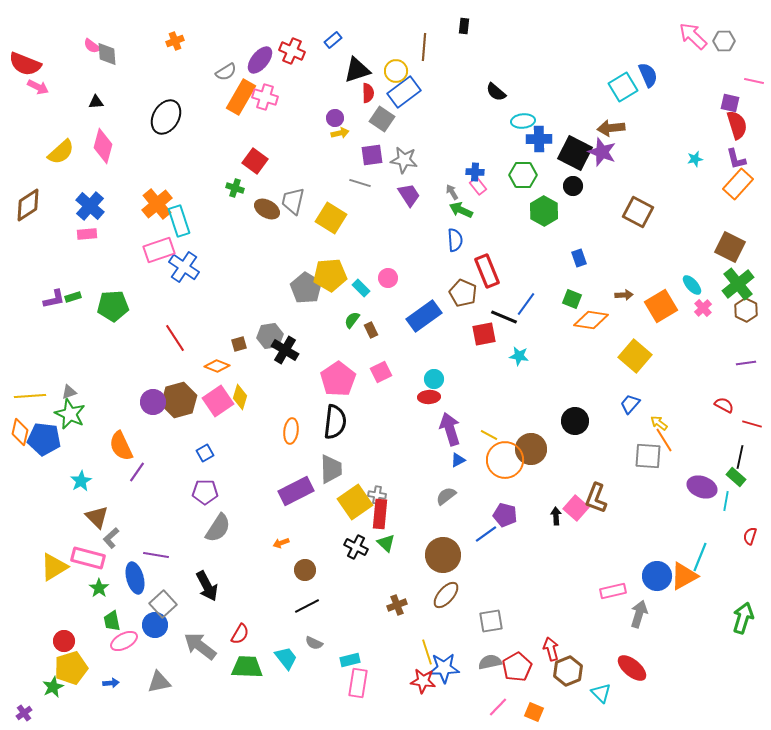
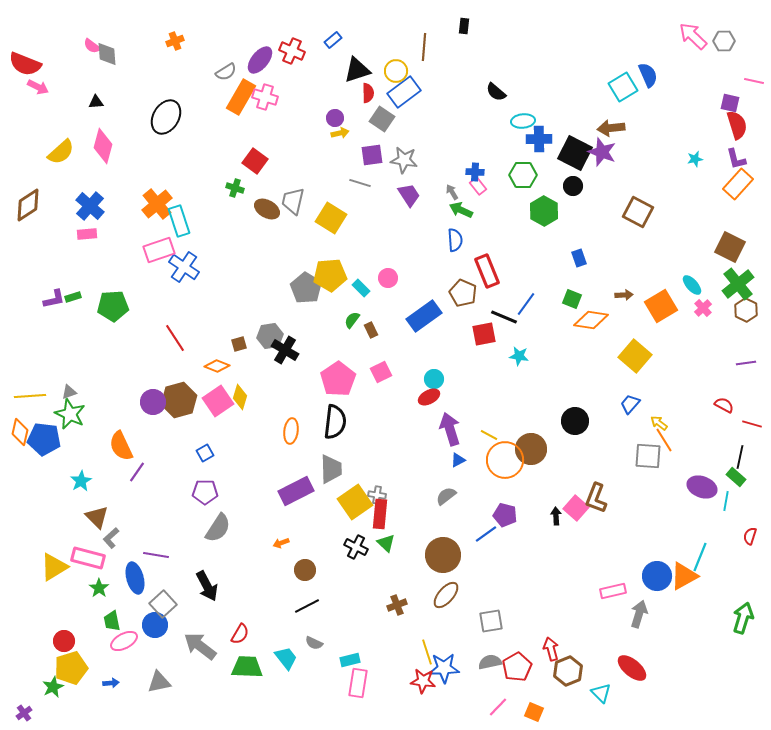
red ellipse at (429, 397): rotated 25 degrees counterclockwise
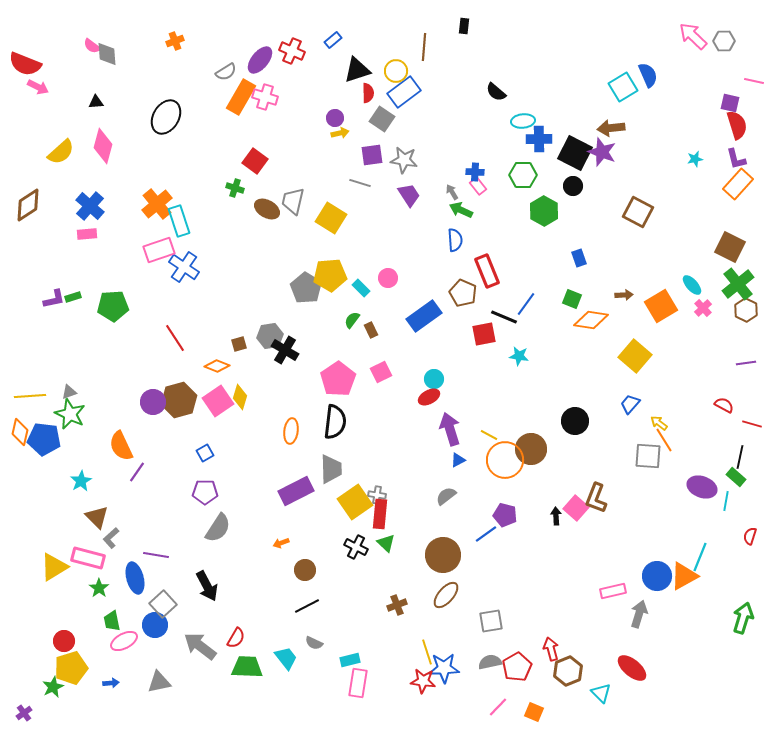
red semicircle at (240, 634): moved 4 px left, 4 px down
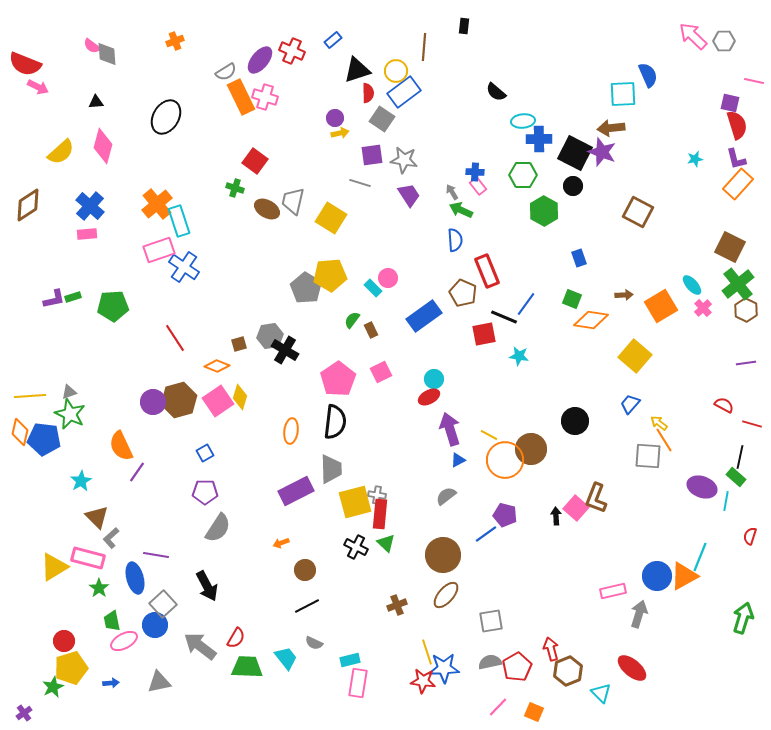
cyan square at (623, 87): moved 7 px down; rotated 28 degrees clockwise
orange rectangle at (241, 97): rotated 56 degrees counterclockwise
cyan rectangle at (361, 288): moved 12 px right
yellow square at (355, 502): rotated 20 degrees clockwise
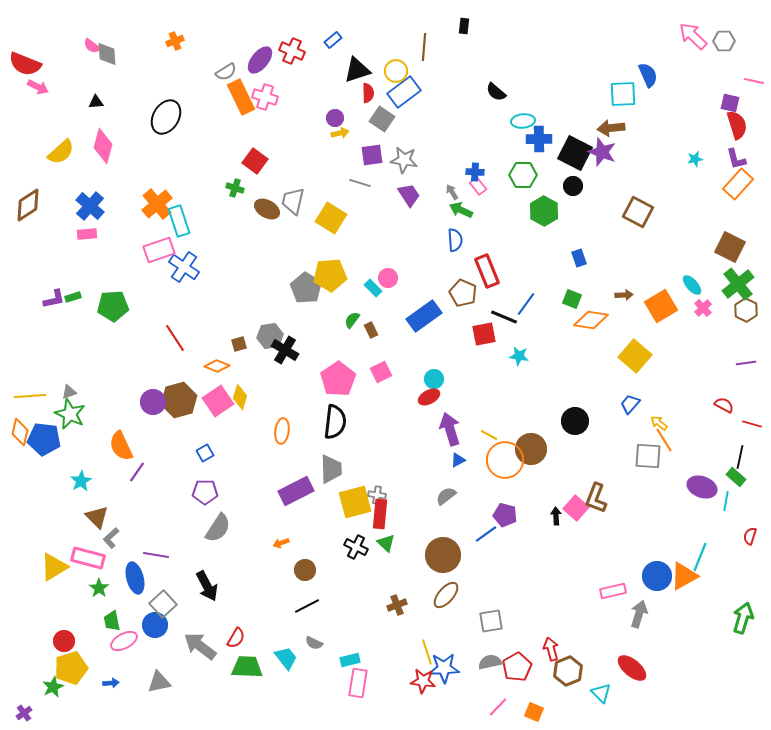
orange ellipse at (291, 431): moved 9 px left
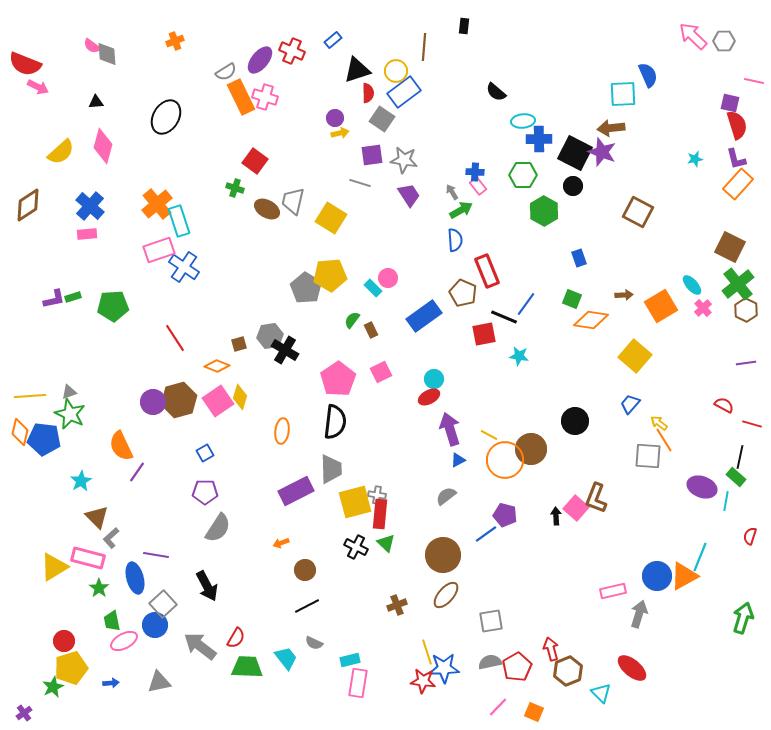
green arrow at (461, 210): rotated 125 degrees clockwise
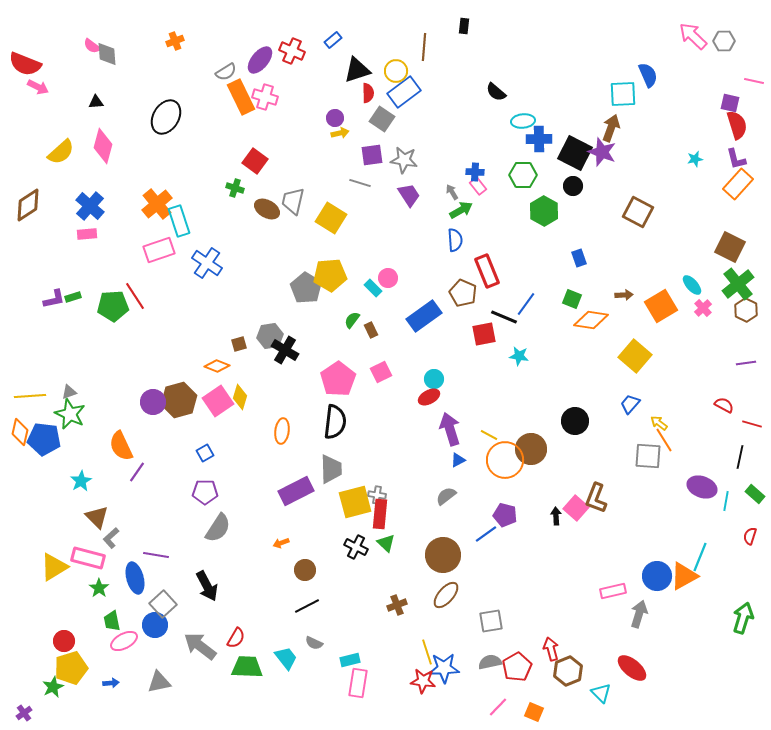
brown arrow at (611, 128): rotated 116 degrees clockwise
blue cross at (184, 267): moved 23 px right, 4 px up
red line at (175, 338): moved 40 px left, 42 px up
green rectangle at (736, 477): moved 19 px right, 17 px down
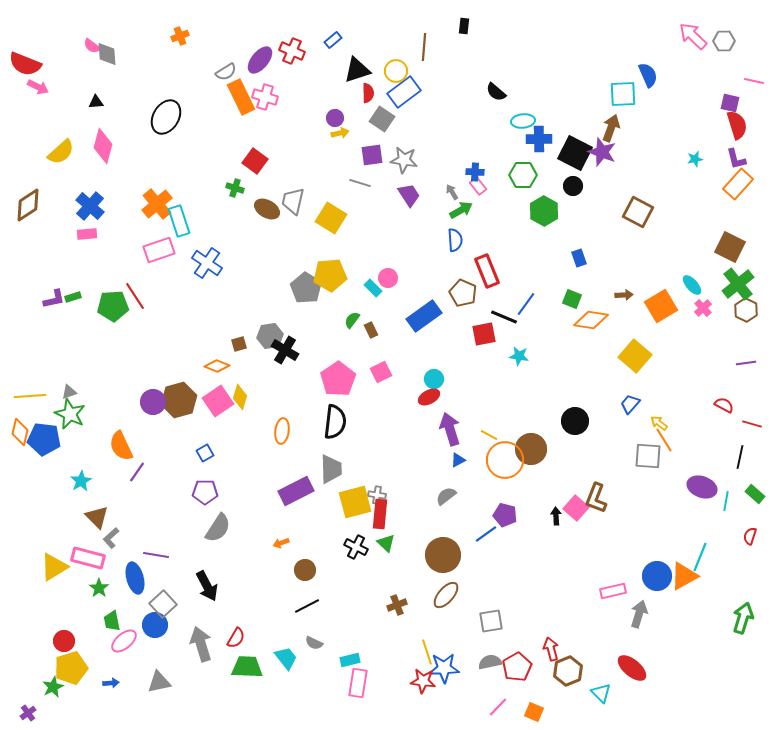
orange cross at (175, 41): moved 5 px right, 5 px up
pink ellipse at (124, 641): rotated 12 degrees counterclockwise
gray arrow at (200, 646): moved 1 px right, 2 px up; rotated 36 degrees clockwise
purple cross at (24, 713): moved 4 px right
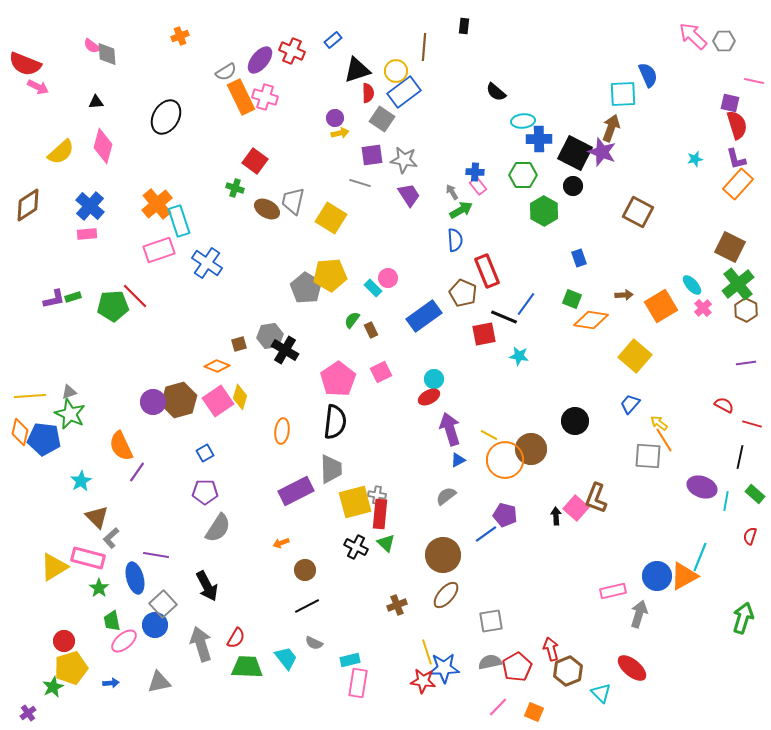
red line at (135, 296): rotated 12 degrees counterclockwise
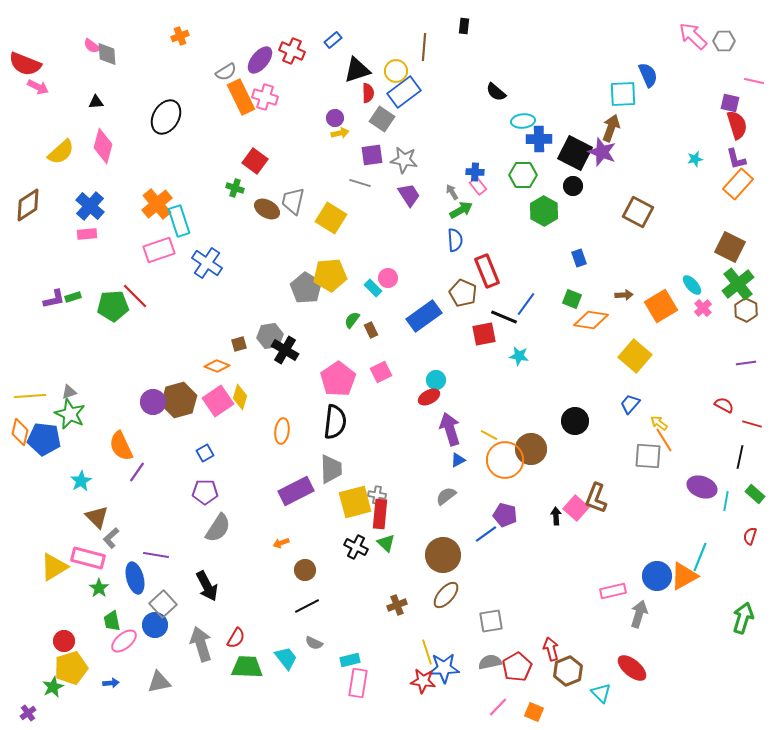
cyan circle at (434, 379): moved 2 px right, 1 px down
